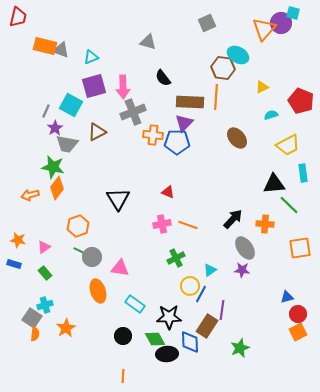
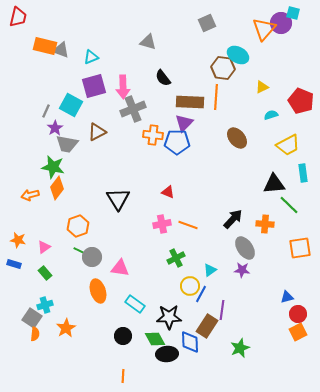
gray cross at (133, 112): moved 3 px up
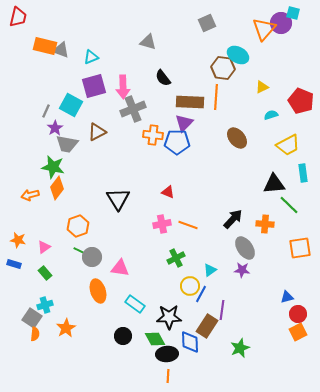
orange line at (123, 376): moved 45 px right
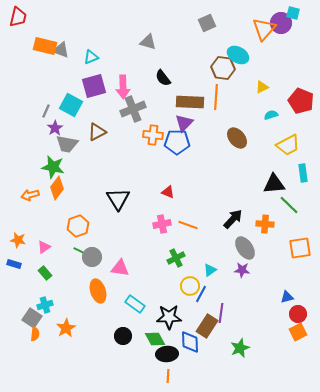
purple line at (222, 310): moved 1 px left, 3 px down
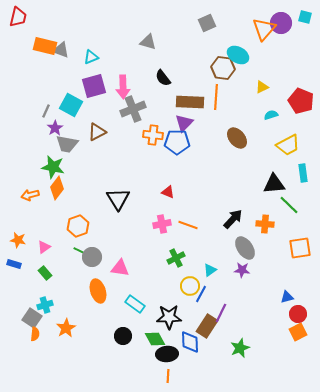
cyan square at (293, 13): moved 12 px right, 4 px down
purple line at (221, 313): rotated 18 degrees clockwise
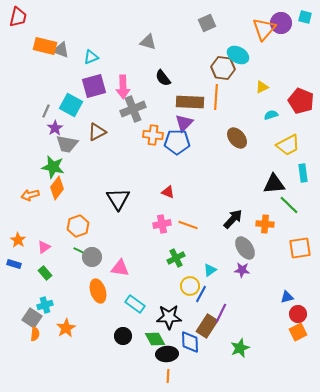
orange star at (18, 240): rotated 21 degrees clockwise
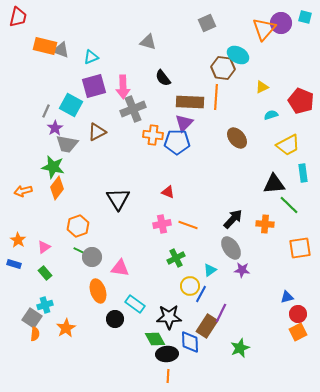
orange arrow at (30, 195): moved 7 px left, 4 px up
gray ellipse at (245, 248): moved 14 px left
black circle at (123, 336): moved 8 px left, 17 px up
